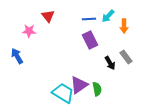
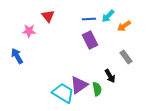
orange arrow: rotated 56 degrees clockwise
black arrow: moved 13 px down
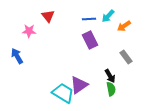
green semicircle: moved 14 px right
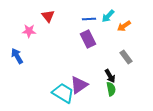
purple rectangle: moved 2 px left, 1 px up
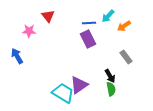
blue line: moved 4 px down
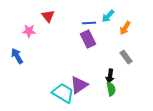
orange arrow: moved 1 px right, 2 px down; rotated 24 degrees counterclockwise
black arrow: rotated 40 degrees clockwise
